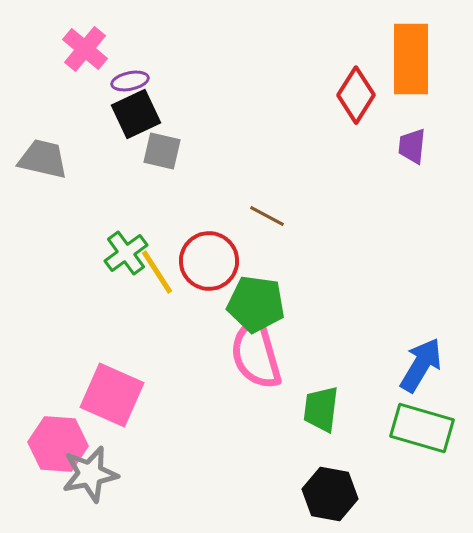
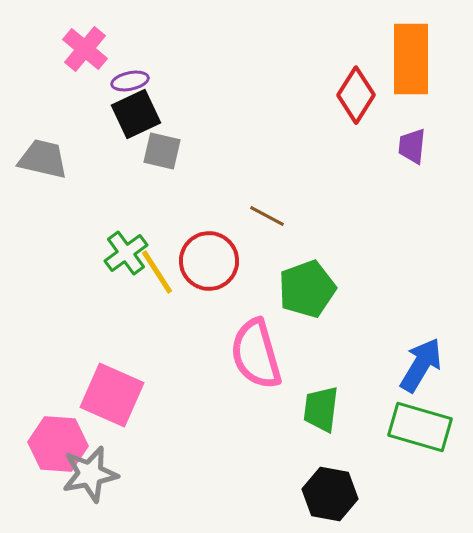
green pentagon: moved 51 px right, 15 px up; rotated 28 degrees counterclockwise
green rectangle: moved 2 px left, 1 px up
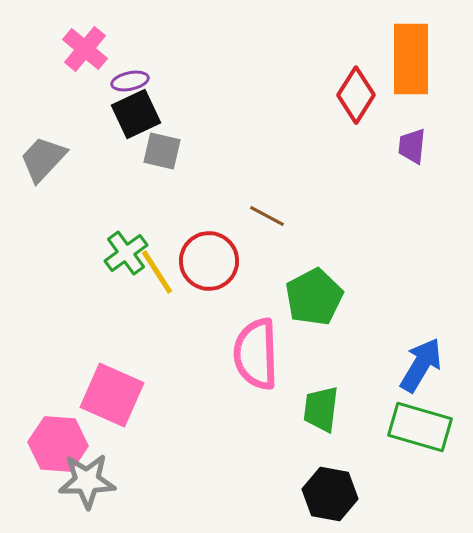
gray trapezoid: rotated 60 degrees counterclockwise
green pentagon: moved 7 px right, 8 px down; rotated 8 degrees counterclockwise
pink semicircle: rotated 14 degrees clockwise
gray star: moved 3 px left, 7 px down; rotated 10 degrees clockwise
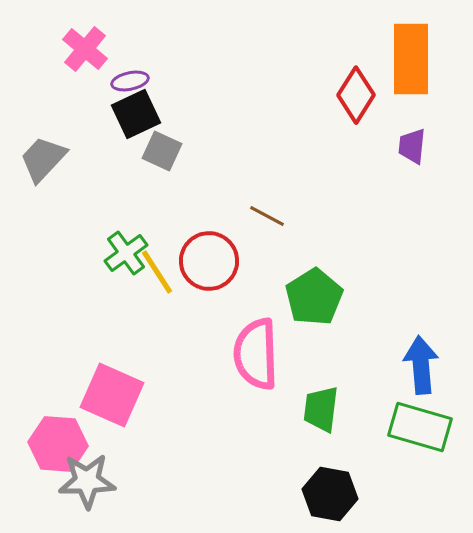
gray square: rotated 12 degrees clockwise
green pentagon: rotated 4 degrees counterclockwise
blue arrow: rotated 36 degrees counterclockwise
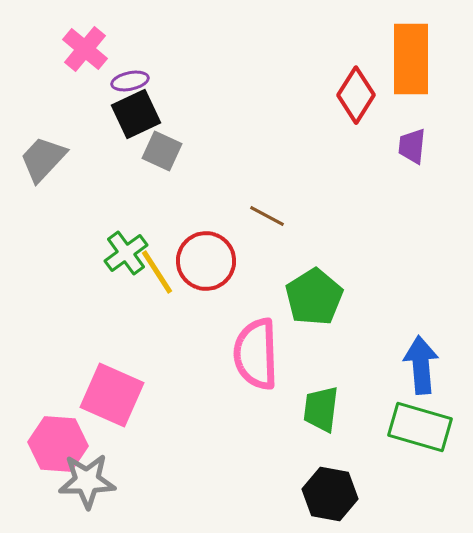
red circle: moved 3 px left
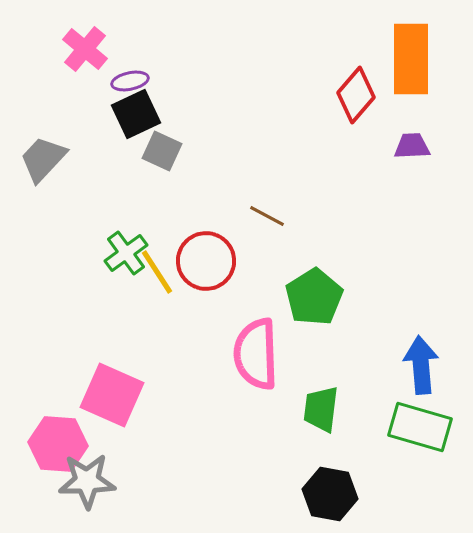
red diamond: rotated 8 degrees clockwise
purple trapezoid: rotated 81 degrees clockwise
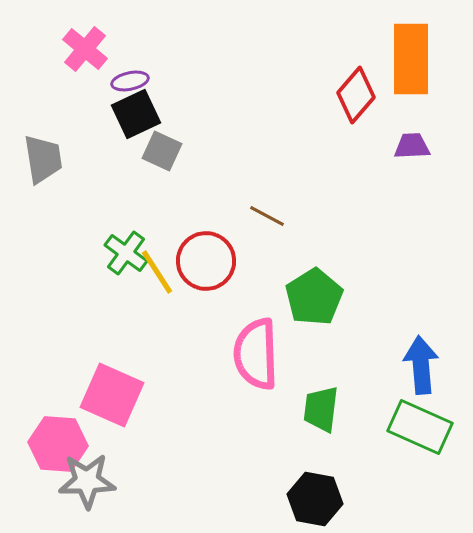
gray trapezoid: rotated 128 degrees clockwise
green cross: rotated 18 degrees counterclockwise
green rectangle: rotated 8 degrees clockwise
black hexagon: moved 15 px left, 5 px down
